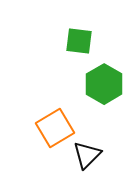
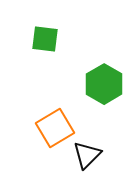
green square: moved 34 px left, 2 px up
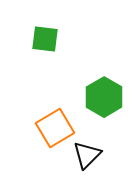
green hexagon: moved 13 px down
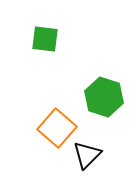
green hexagon: rotated 12 degrees counterclockwise
orange square: moved 2 px right; rotated 18 degrees counterclockwise
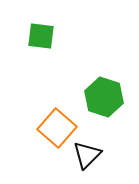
green square: moved 4 px left, 3 px up
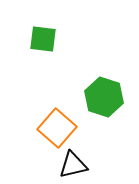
green square: moved 2 px right, 3 px down
black triangle: moved 14 px left, 10 px down; rotated 32 degrees clockwise
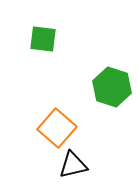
green hexagon: moved 8 px right, 10 px up
